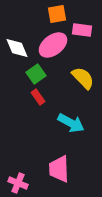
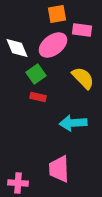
red rectangle: rotated 42 degrees counterclockwise
cyan arrow: moved 2 px right; rotated 148 degrees clockwise
pink cross: rotated 18 degrees counterclockwise
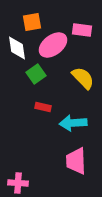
orange square: moved 25 px left, 8 px down
white diamond: rotated 15 degrees clockwise
red rectangle: moved 5 px right, 10 px down
pink trapezoid: moved 17 px right, 8 px up
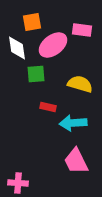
green square: rotated 30 degrees clockwise
yellow semicircle: moved 3 px left, 6 px down; rotated 30 degrees counterclockwise
red rectangle: moved 5 px right
pink trapezoid: rotated 24 degrees counterclockwise
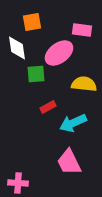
pink ellipse: moved 6 px right, 8 px down
yellow semicircle: moved 4 px right; rotated 10 degrees counterclockwise
red rectangle: rotated 42 degrees counterclockwise
cyan arrow: rotated 20 degrees counterclockwise
pink trapezoid: moved 7 px left, 1 px down
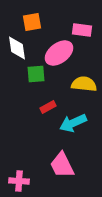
pink trapezoid: moved 7 px left, 3 px down
pink cross: moved 1 px right, 2 px up
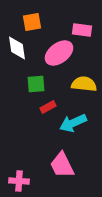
green square: moved 10 px down
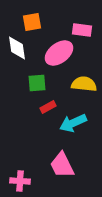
green square: moved 1 px right, 1 px up
pink cross: moved 1 px right
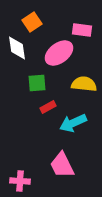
orange square: rotated 24 degrees counterclockwise
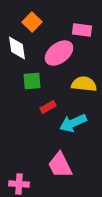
orange square: rotated 12 degrees counterclockwise
green square: moved 5 px left, 2 px up
pink trapezoid: moved 2 px left
pink cross: moved 1 px left, 3 px down
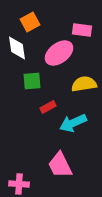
orange square: moved 2 px left; rotated 18 degrees clockwise
yellow semicircle: rotated 15 degrees counterclockwise
